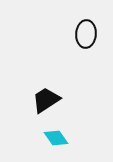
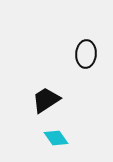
black ellipse: moved 20 px down
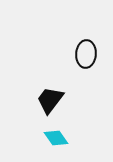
black trapezoid: moved 4 px right; rotated 20 degrees counterclockwise
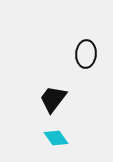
black trapezoid: moved 3 px right, 1 px up
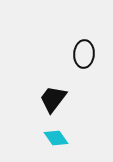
black ellipse: moved 2 px left
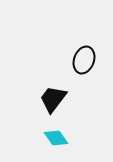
black ellipse: moved 6 px down; rotated 16 degrees clockwise
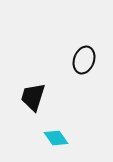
black trapezoid: moved 20 px left, 2 px up; rotated 20 degrees counterclockwise
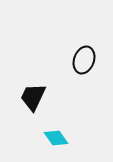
black trapezoid: rotated 8 degrees clockwise
